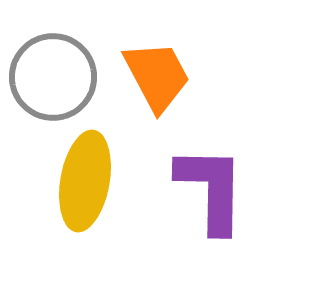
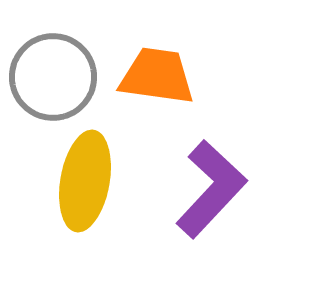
orange trapezoid: rotated 54 degrees counterclockwise
purple L-shape: rotated 42 degrees clockwise
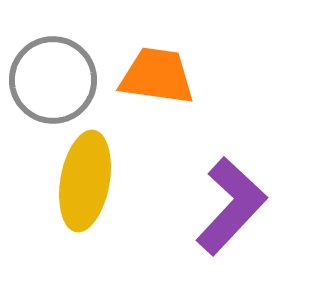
gray circle: moved 3 px down
purple L-shape: moved 20 px right, 17 px down
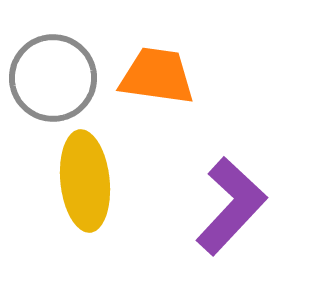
gray circle: moved 2 px up
yellow ellipse: rotated 16 degrees counterclockwise
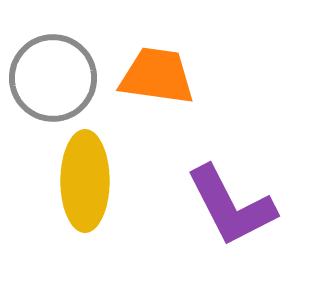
yellow ellipse: rotated 6 degrees clockwise
purple L-shape: rotated 110 degrees clockwise
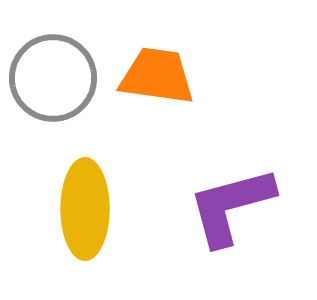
yellow ellipse: moved 28 px down
purple L-shape: rotated 102 degrees clockwise
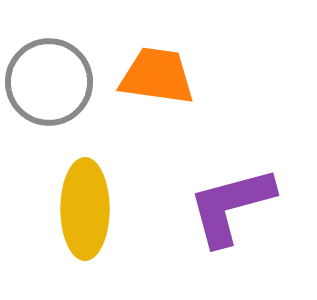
gray circle: moved 4 px left, 4 px down
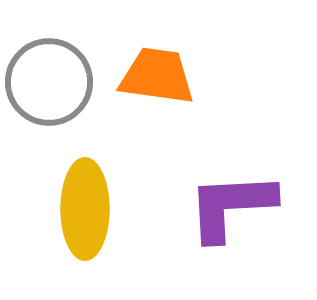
purple L-shape: rotated 12 degrees clockwise
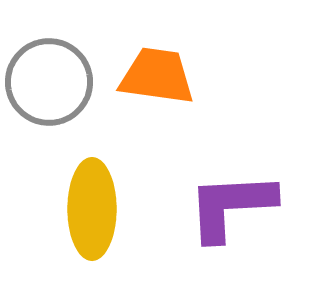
yellow ellipse: moved 7 px right
